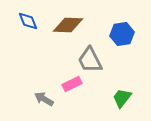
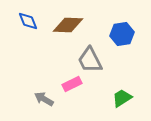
green trapezoid: rotated 20 degrees clockwise
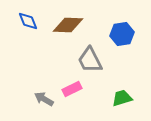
pink rectangle: moved 5 px down
green trapezoid: rotated 15 degrees clockwise
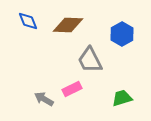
blue hexagon: rotated 20 degrees counterclockwise
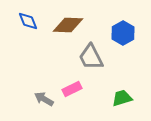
blue hexagon: moved 1 px right, 1 px up
gray trapezoid: moved 1 px right, 3 px up
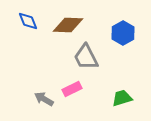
gray trapezoid: moved 5 px left
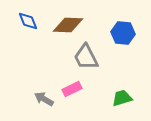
blue hexagon: rotated 25 degrees counterclockwise
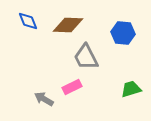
pink rectangle: moved 2 px up
green trapezoid: moved 9 px right, 9 px up
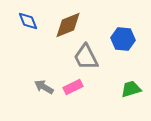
brown diamond: rotated 24 degrees counterclockwise
blue hexagon: moved 6 px down
pink rectangle: moved 1 px right
gray arrow: moved 12 px up
